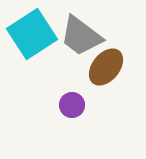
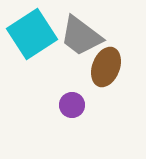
brown ellipse: rotated 18 degrees counterclockwise
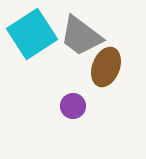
purple circle: moved 1 px right, 1 px down
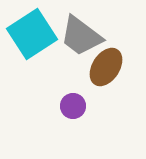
brown ellipse: rotated 12 degrees clockwise
